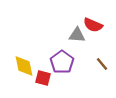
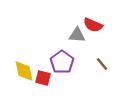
yellow diamond: moved 5 px down
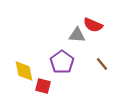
red square: moved 8 px down
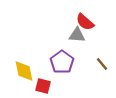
red semicircle: moved 8 px left, 3 px up; rotated 18 degrees clockwise
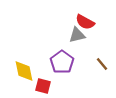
red semicircle: rotated 12 degrees counterclockwise
gray triangle: rotated 18 degrees counterclockwise
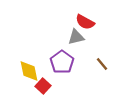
gray triangle: moved 1 px left, 2 px down
yellow diamond: moved 5 px right
red square: rotated 28 degrees clockwise
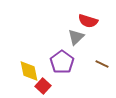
red semicircle: moved 3 px right, 1 px up; rotated 12 degrees counterclockwise
gray triangle: rotated 30 degrees counterclockwise
brown line: rotated 24 degrees counterclockwise
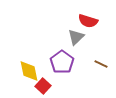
brown line: moved 1 px left
